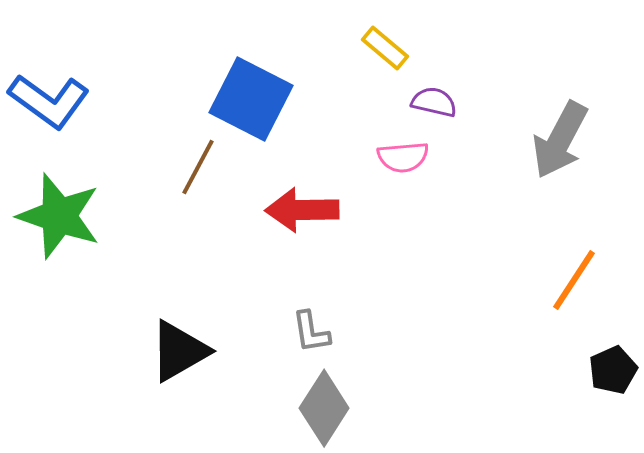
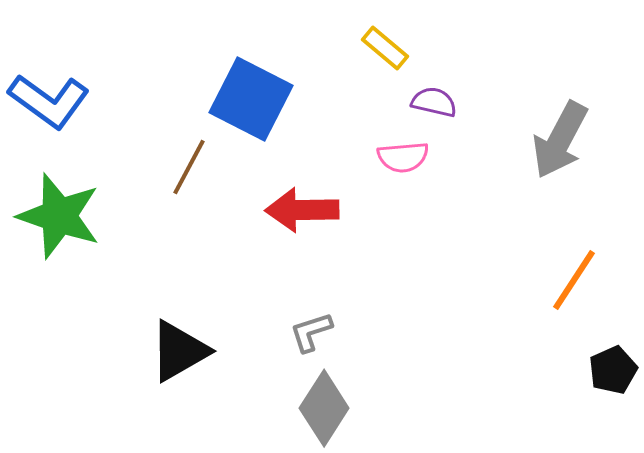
brown line: moved 9 px left
gray L-shape: rotated 81 degrees clockwise
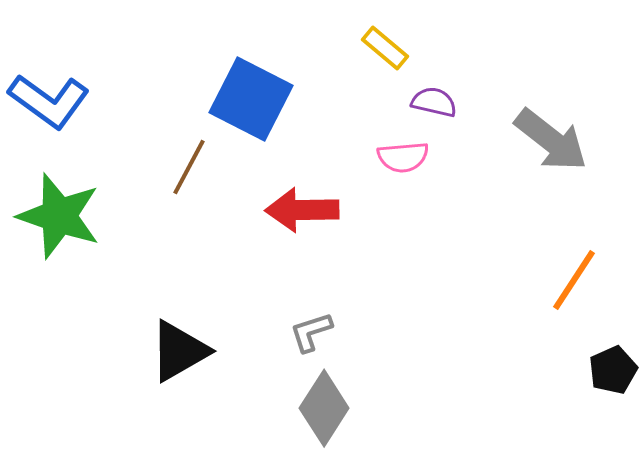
gray arrow: moved 9 px left; rotated 80 degrees counterclockwise
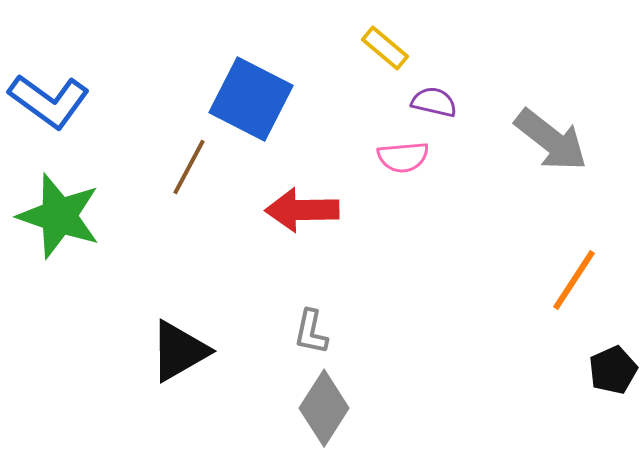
gray L-shape: rotated 60 degrees counterclockwise
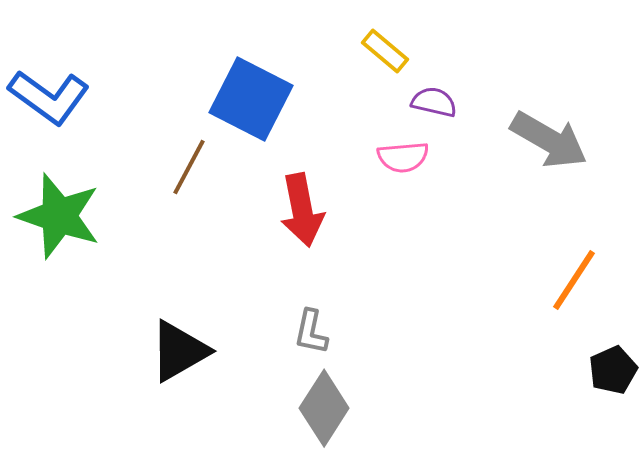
yellow rectangle: moved 3 px down
blue L-shape: moved 4 px up
gray arrow: moved 2 px left; rotated 8 degrees counterclockwise
red arrow: rotated 100 degrees counterclockwise
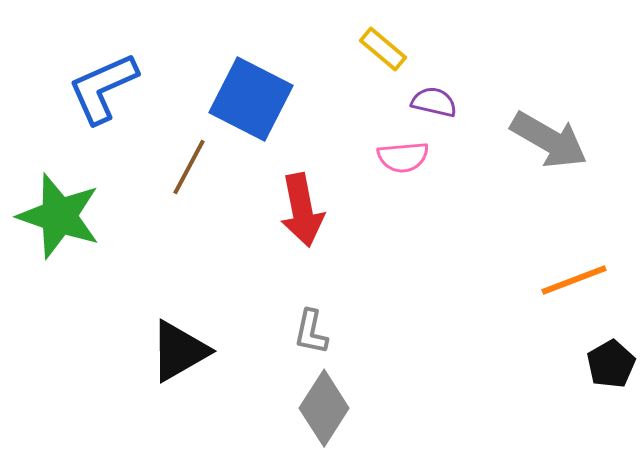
yellow rectangle: moved 2 px left, 2 px up
blue L-shape: moved 54 px right, 9 px up; rotated 120 degrees clockwise
orange line: rotated 36 degrees clockwise
black pentagon: moved 2 px left, 6 px up; rotated 6 degrees counterclockwise
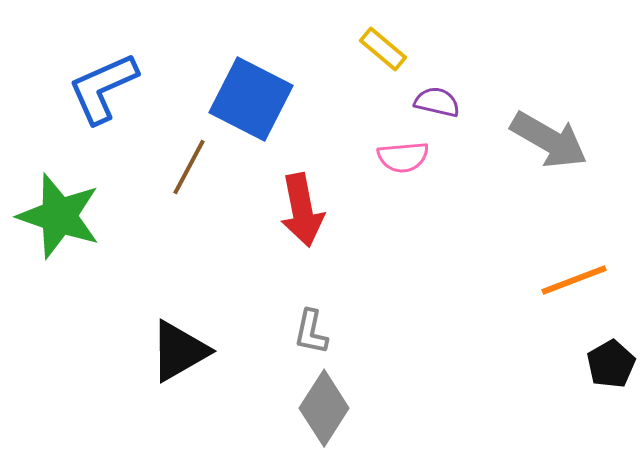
purple semicircle: moved 3 px right
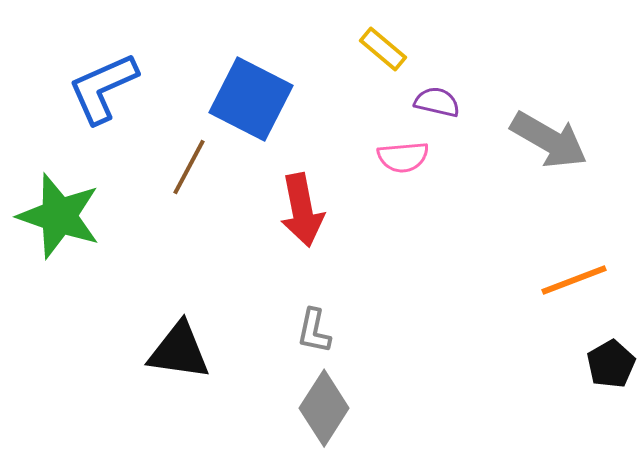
gray L-shape: moved 3 px right, 1 px up
black triangle: rotated 38 degrees clockwise
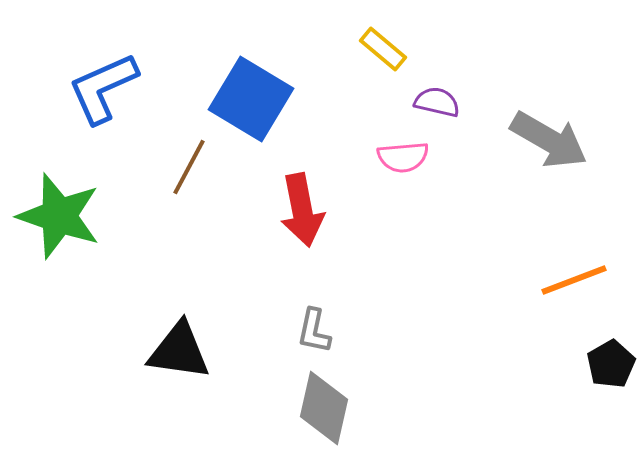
blue square: rotated 4 degrees clockwise
gray diamond: rotated 20 degrees counterclockwise
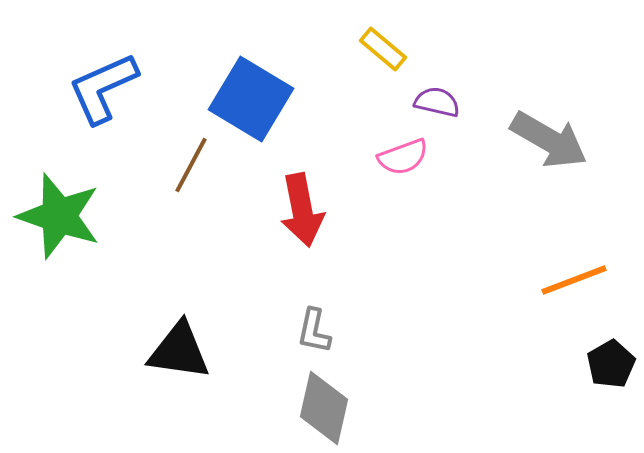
pink semicircle: rotated 15 degrees counterclockwise
brown line: moved 2 px right, 2 px up
